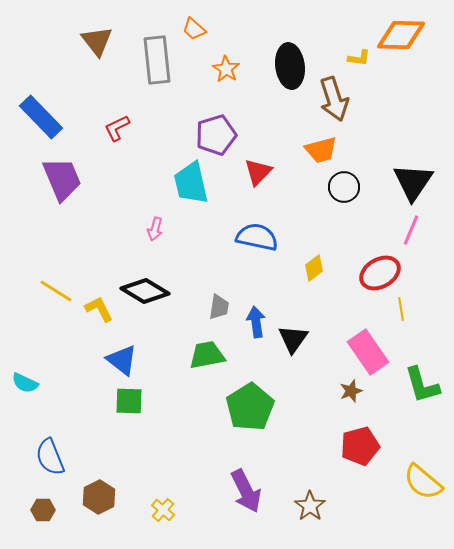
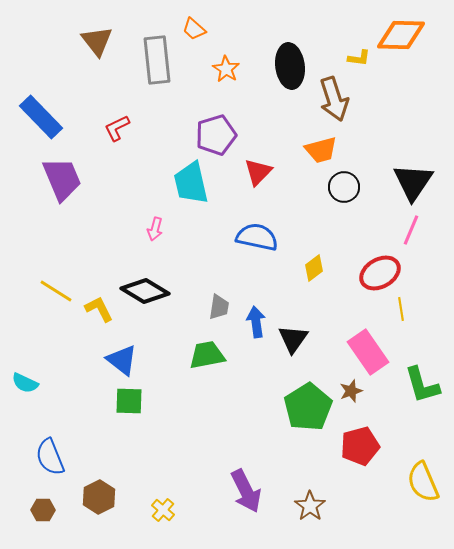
green pentagon at (250, 407): moved 58 px right
yellow semicircle at (423, 482): rotated 27 degrees clockwise
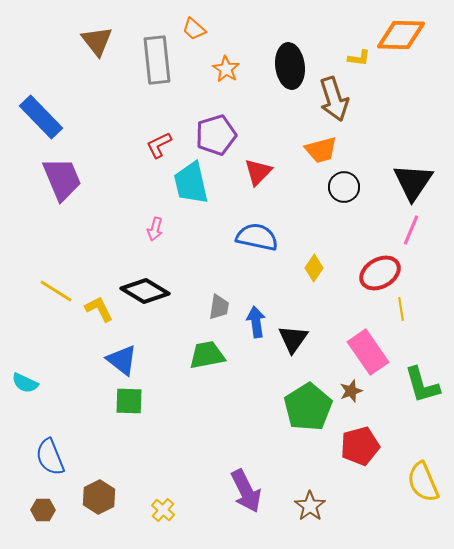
red L-shape at (117, 128): moved 42 px right, 17 px down
yellow diamond at (314, 268): rotated 20 degrees counterclockwise
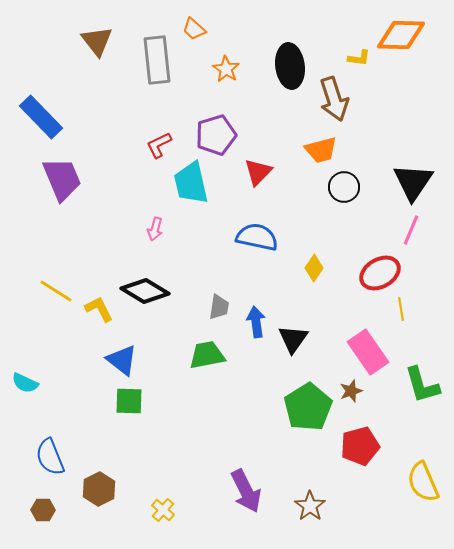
brown hexagon at (99, 497): moved 8 px up
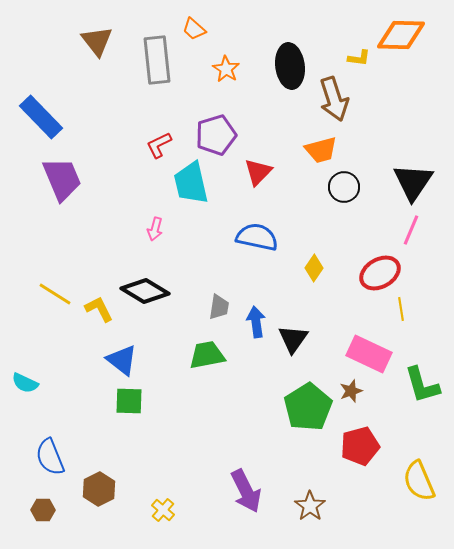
yellow line at (56, 291): moved 1 px left, 3 px down
pink rectangle at (368, 352): moved 1 px right, 2 px down; rotated 30 degrees counterclockwise
yellow semicircle at (423, 482): moved 4 px left, 1 px up
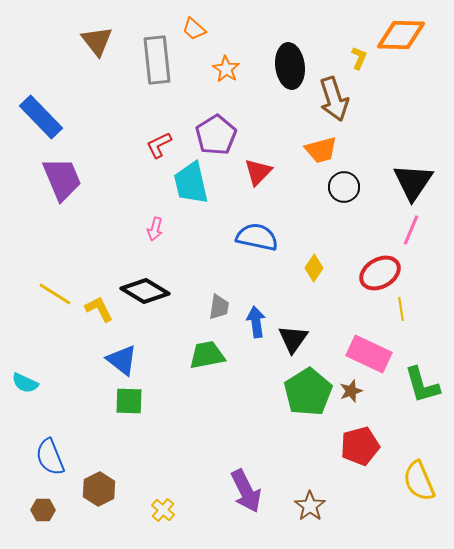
yellow L-shape at (359, 58): rotated 75 degrees counterclockwise
purple pentagon at (216, 135): rotated 15 degrees counterclockwise
green pentagon at (308, 407): moved 15 px up
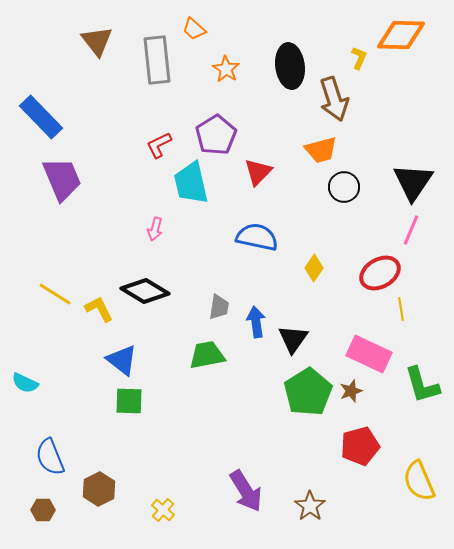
purple arrow at (246, 491): rotated 6 degrees counterclockwise
